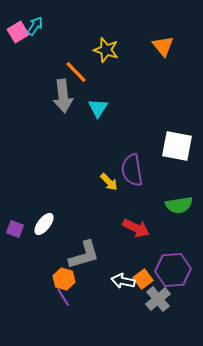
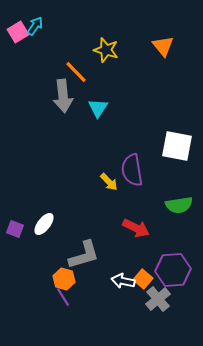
orange square: rotated 12 degrees counterclockwise
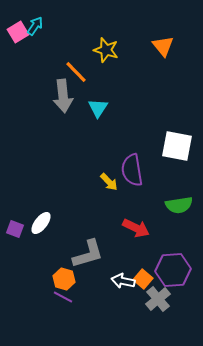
white ellipse: moved 3 px left, 1 px up
gray L-shape: moved 4 px right, 1 px up
purple line: rotated 30 degrees counterclockwise
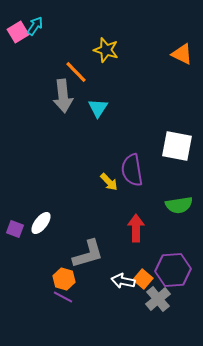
orange triangle: moved 19 px right, 8 px down; rotated 25 degrees counterclockwise
red arrow: rotated 116 degrees counterclockwise
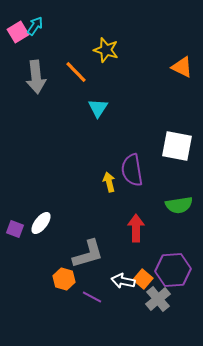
orange triangle: moved 13 px down
gray arrow: moved 27 px left, 19 px up
yellow arrow: rotated 150 degrees counterclockwise
purple line: moved 29 px right
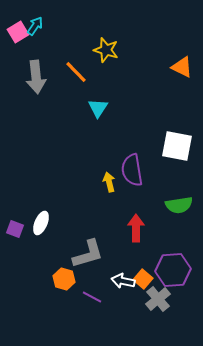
white ellipse: rotated 15 degrees counterclockwise
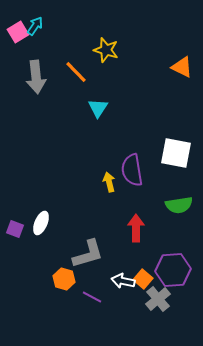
white square: moved 1 px left, 7 px down
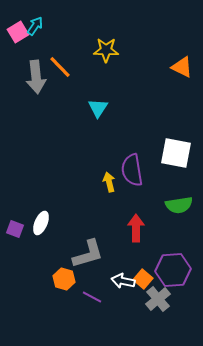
yellow star: rotated 15 degrees counterclockwise
orange line: moved 16 px left, 5 px up
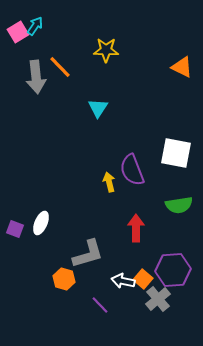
purple semicircle: rotated 12 degrees counterclockwise
purple line: moved 8 px right, 8 px down; rotated 18 degrees clockwise
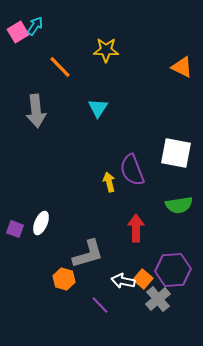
gray arrow: moved 34 px down
